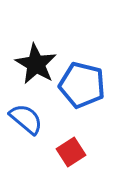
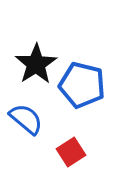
black star: rotated 9 degrees clockwise
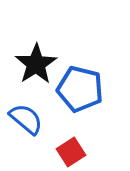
blue pentagon: moved 2 px left, 4 px down
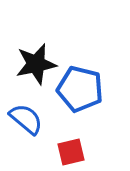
black star: rotated 21 degrees clockwise
red square: rotated 20 degrees clockwise
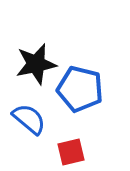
blue semicircle: moved 3 px right
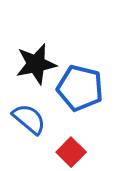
blue pentagon: moved 1 px up
red square: rotated 32 degrees counterclockwise
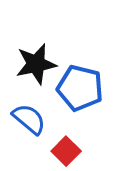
red square: moved 5 px left, 1 px up
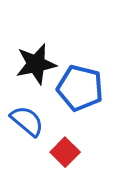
blue semicircle: moved 2 px left, 2 px down
red square: moved 1 px left, 1 px down
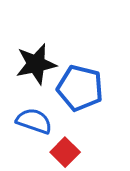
blue semicircle: moved 7 px right; rotated 21 degrees counterclockwise
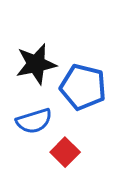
blue pentagon: moved 3 px right, 1 px up
blue semicircle: rotated 144 degrees clockwise
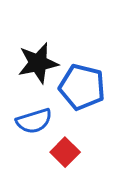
black star: moved 2 px right, 1 px up
blue pentagon: moved 1 px left
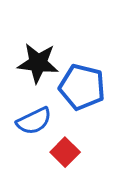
black star: rotated 18 degrees clockwise
blue semicircle: rotated 9 degrees counterclockwise
